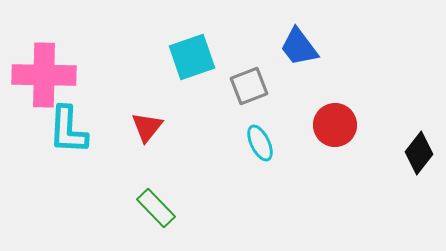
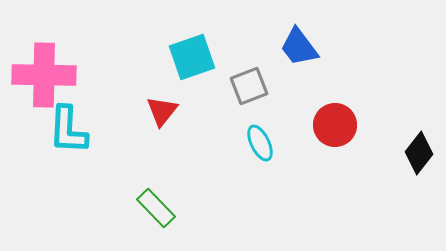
red triangle: moved 15 px right, 16 px up
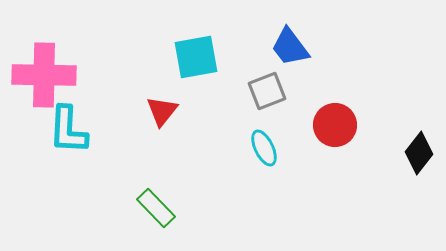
blue trapezoid: moved 9 px left
cyan square: moved 4 px right; rotated 9 degrees clockwise
gray square: moved 18 px right, 5 px down
cyan ellipse: moved 4 px right, 5 px down
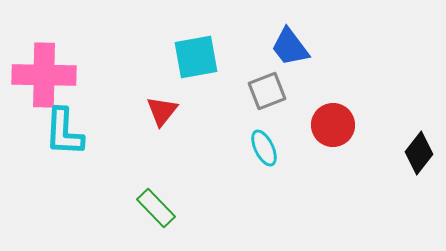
red circle: moved 2 px left
cyan L-shape: moved 4 px left, 2 px down
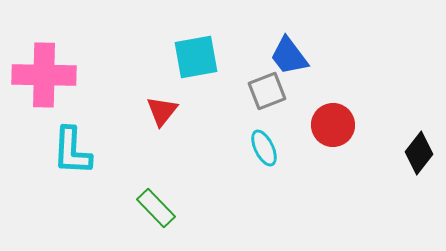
blue trapezoid: moved 1 px left, 9 px down
cyan L-shape: moved 8 px right, 19 px down
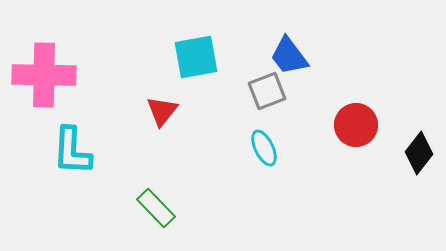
red circle: moved 23 px right
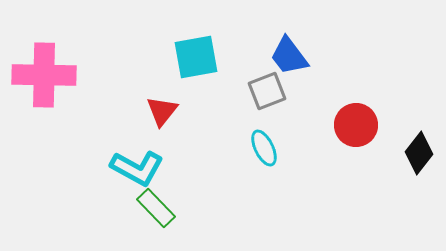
cyan L-shape: moved 65 px right, 17 px down; rotated 64 degrees counterclockwise
